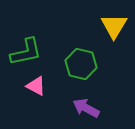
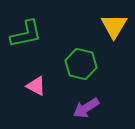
green L-shape: moved 18 px up
purple arrow: rotated 60 degrees counterclockwise
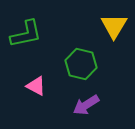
purple arrow: moved 3 px up
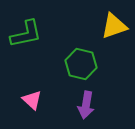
yellow triangle: rotated 40 degrees clockwise
pink triangle: moved 4 px left, 14 px down; rotated 15 degrees clockwise
purple arrow: rotated 48 degrees counterclockwise
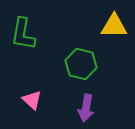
yellow triangle: rotated 20 degrees clockwise
green L-shape: moved 3 px left; rotated 112 degrees clockwise
purple arrow: moved 3 px down
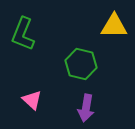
green L-shape: rotated 12 degrees clockwise
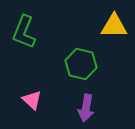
green L-shape: moved 1 px right, 2 px up
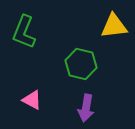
yellow triangle: rotated 8 degrees counterclockwise
pink triangle: rotated 15 degrees counterclockwise
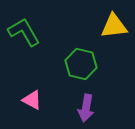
green L-shape: rotated 128 degrees clockwise
